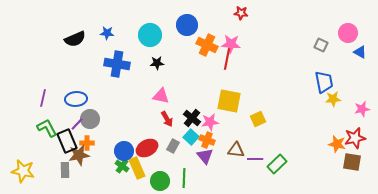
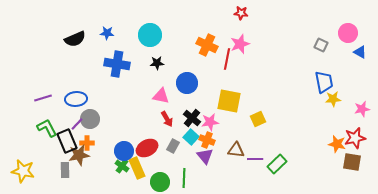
blue circle at (187, 25): moved 58 px down
pink star at (231, 44): moved 9 px right; rotated 24 degrees counterclockwise
purple line at (43, 98): rotated 60 degrees clockwise
green circle at (160, 181): moved 1 px down
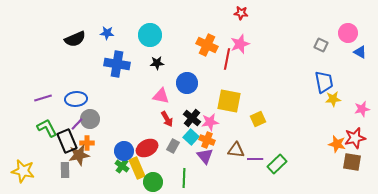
green circle at (160, 182): moved 7 px left
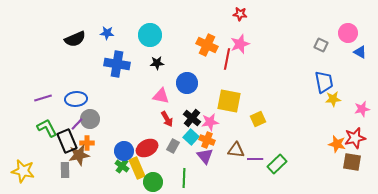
red star at (241, 13): moved 1 px left, 1 px down
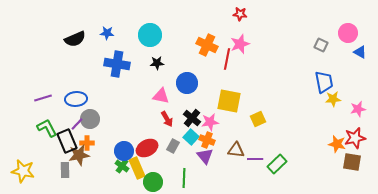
pink star at (362, 109): moved 4 px left
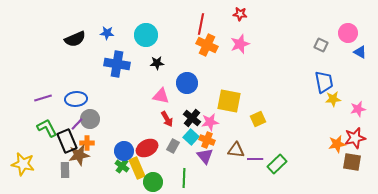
cyan circle at (150, 35): moved 4 px left
red line at (227, 59): moved 26 px left, 35 px up
orange star at (337, 144): rotated 24 degrees counterclockwise
yellow star at (23, 171): moved 7 px up
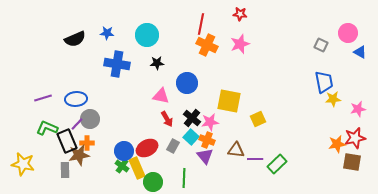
cyan circle at (146, 35): moved 1 px right
green L-shape at (47, 128): rotated 40 degrees counterclockwise
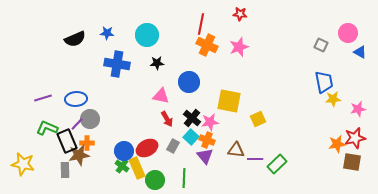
pink star at (240, 44): moved 1 px left, 3 px down
blue circle at (187, 83): moved 2 px right, 1 px up
green circle at (153, 182): moved 2 px right, 2 px up
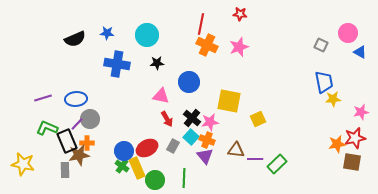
pink star at (358, 109): moved 3 px right, 3 px down
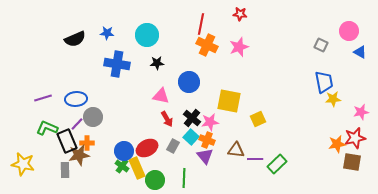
pink circle at (348, 33): moved 1 px right, 2 px up
gray circle at (90, 119): moved 3 px right, 2 px up
